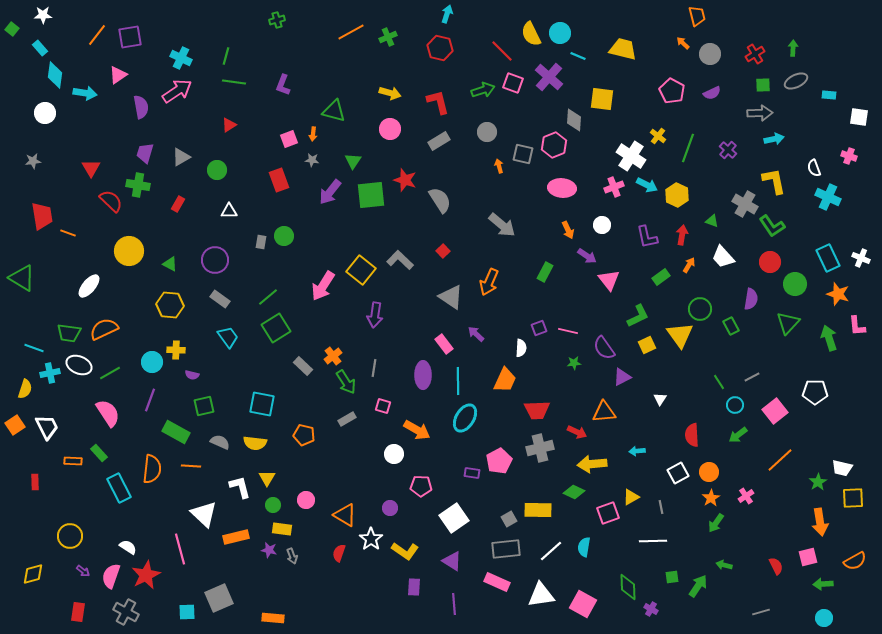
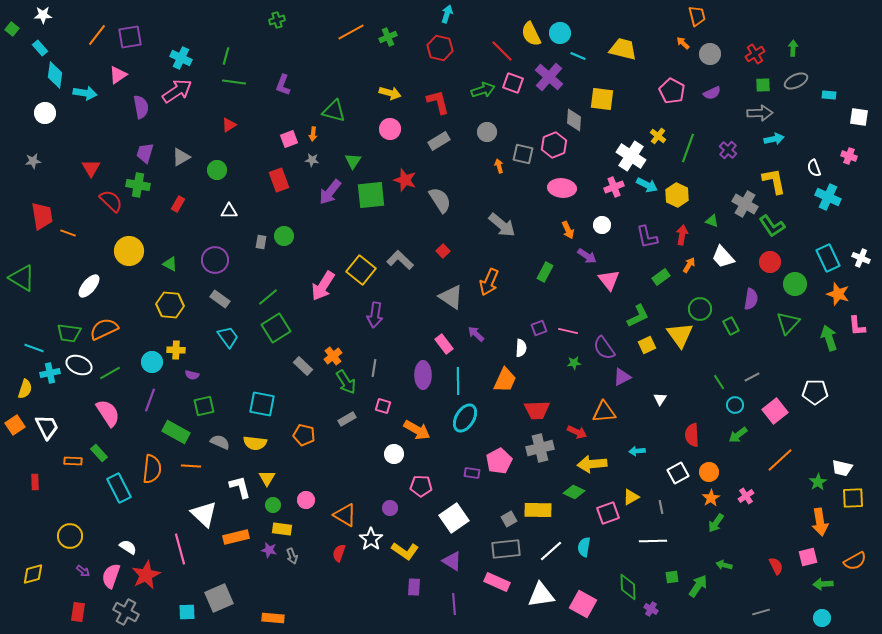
cyan circle at (824, 618): moved 2 px left
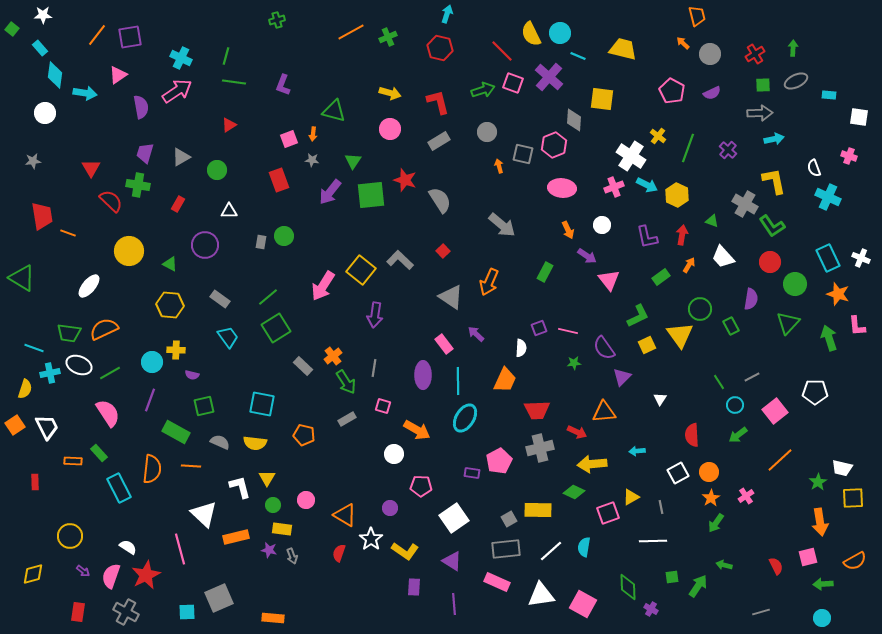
purple circle at (215, 260): moved 10 px left, 15 px up
purple triangle at (622, 377): rotated 18 degrees counterclockwise
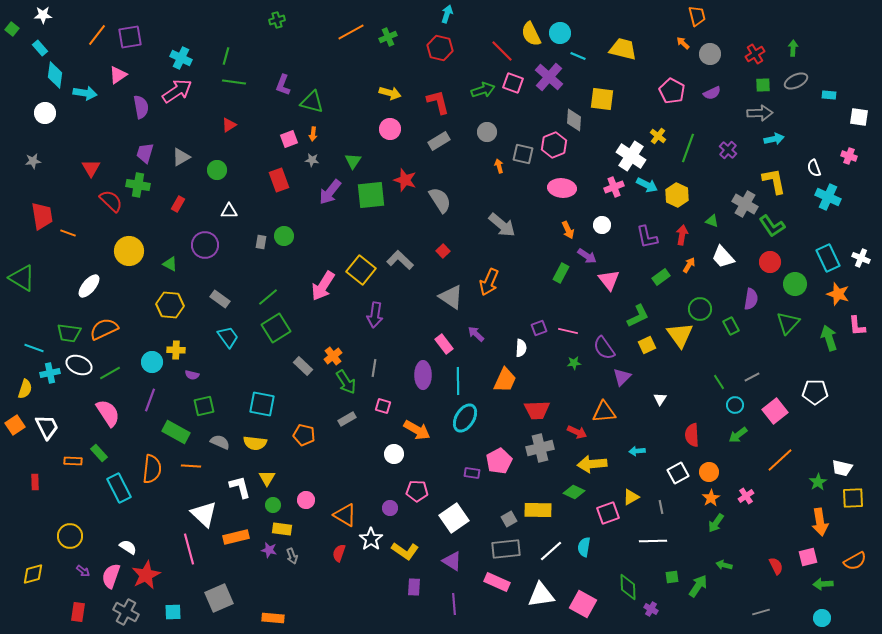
green triangle at (334, 111): moved 22 px left, 9 px up
green rectangle at (545, 272): moved 16 px right, 1 px down
pink pentagon at (421, 486): moved 4 px left, 5 px down
pink line at (180, 549): moved 9 px right
cyan square at (187, 612): moved 14 px left
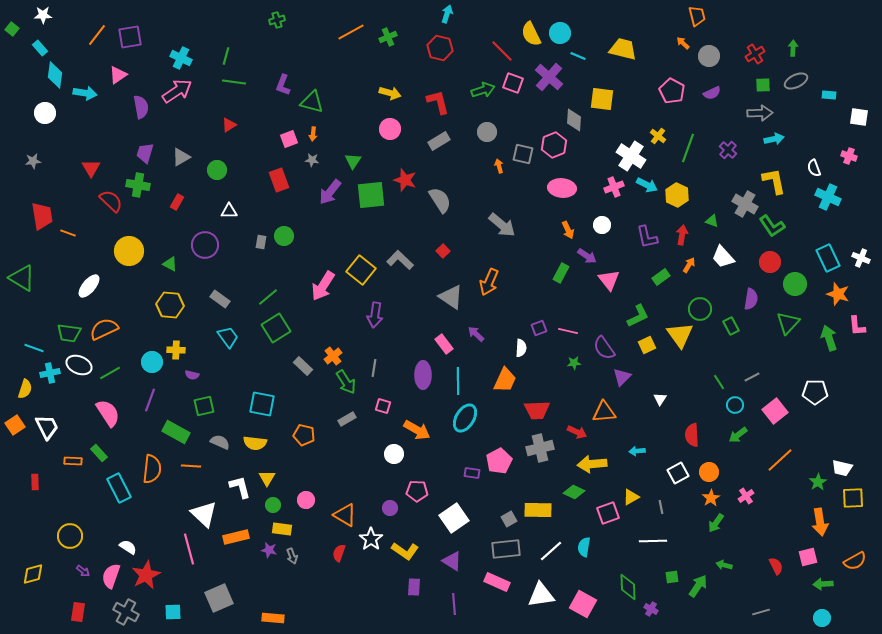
gray circle at (710, 54): moved 1 px left, 2 px down
red rectangle at (178, 204): moved 1 px left, 2 px up
